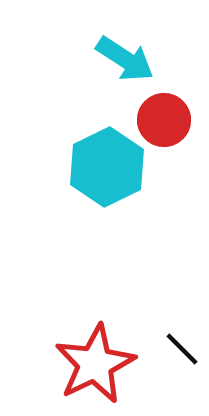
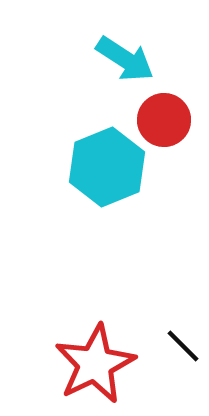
cyan hexagon: rotated 4 degrees clockwise
black line: moved 1 px right, 3 px up
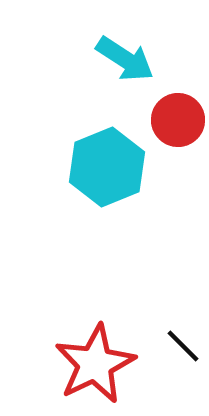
red circle: moved 14 px right
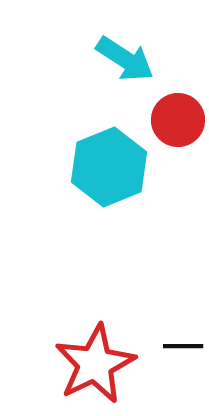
cyan hexagon: moved 2 px right
black line: rotated 45 degrees counterclockwise
